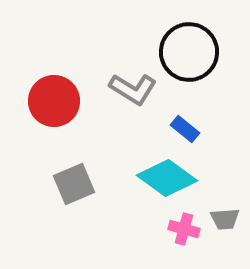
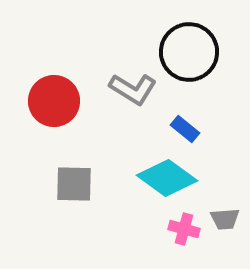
gray square: rotated 24 degrees clockwise
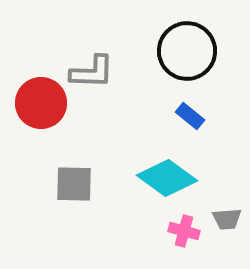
black circle: moved 2 px left, 1 px up
gray L-shape: moved 41 px left, 17 px up; rotated 30 degrees counterclockwise
red circle: moved 13 px left, 2 px down
blue rectangle: moved 5 px right, 13 px up
gray trapezoid: moved 2 px right
pink cross: moved 2 px down
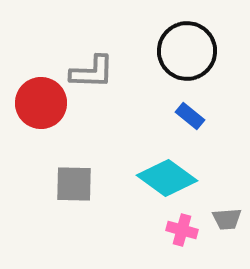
pink cross: moved 2 px left, 1 px up
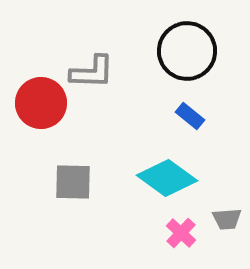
gray square: moved 1 px left, 2 px up
pink cross: moved 1 px left, 3 px down; rotated 28 degrees clockwise
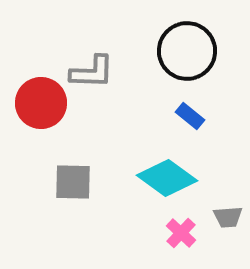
gray trapezoid: moved 1 px right, 2 px up
